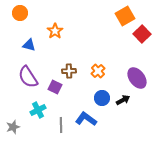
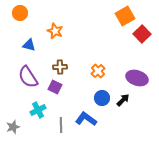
orange star: rotated 14 degrees counterclockwise
brown cross: moved 9 px left, 4 px up
purple ellipse: rotated 35 degrees counterclockwise
black arrow: rotated 16 degrees counterclockwise
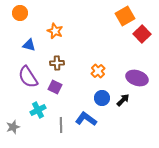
brown cross: moved 3 px left, 4 px up
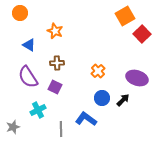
blue triangle: rotated 16 degrees clockwise
gray line: moved 4 px down
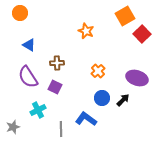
orange star: moved 31 px right
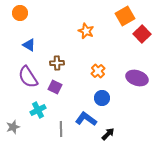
black arrow: moved 15 px left, 34 px down
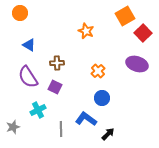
red square: moved 1 px right, 1 px up
purple ellipse: moved 14 px up
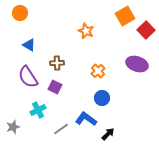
red square: moved 3 px right, 3 px up
gray line: rotated 56 degrees clockwise
